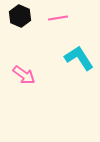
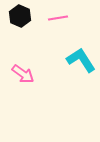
cyan L-shape: moved 2 px right, 2 px down
pink arrow: moved 1 px left, 1 px up
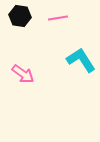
black hexagon: rotated 15 degrees counterclockwise
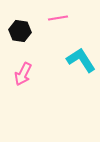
black hexagon: moved 15 px down
pink arrow: rotated 80 degrees clockwise
